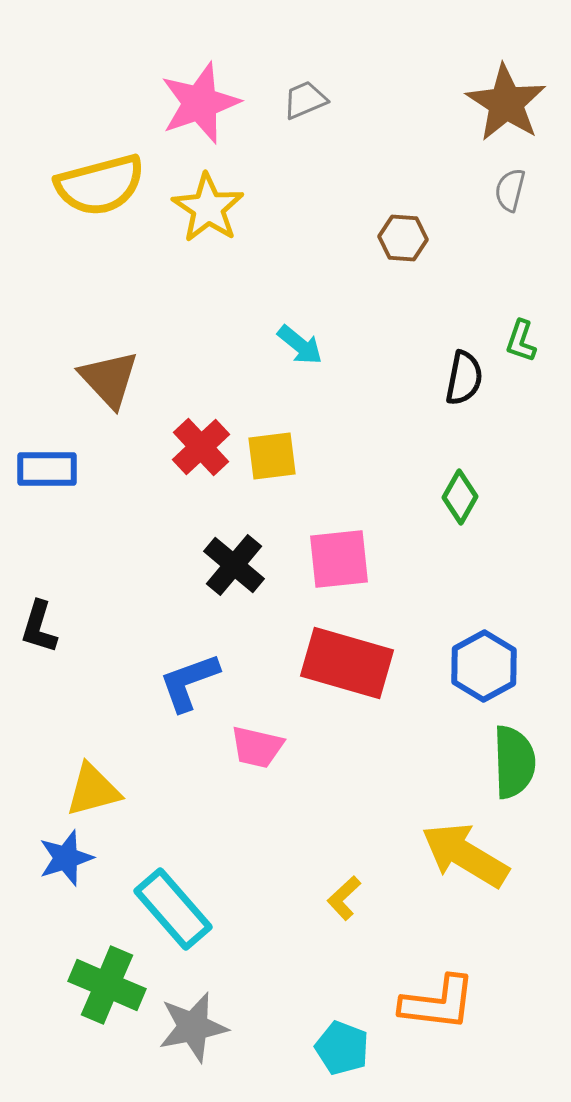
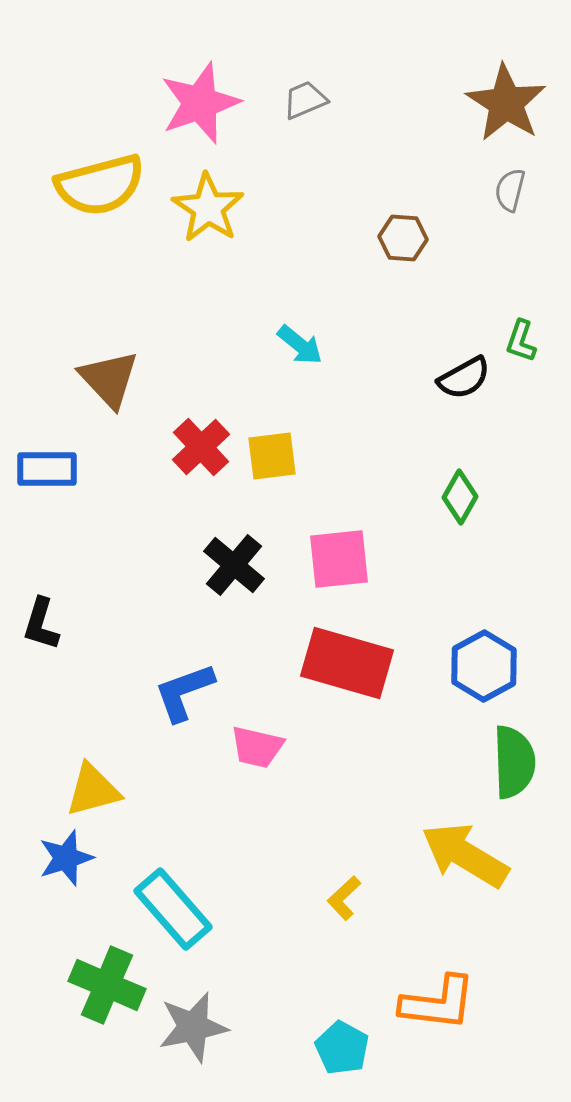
black semicircle: rotated 50 degrees clockwise
black L-shape: moved 2 px right, 3 px up
blue L-shape: moved 5 px left, 10 px down
cyan pentagon: rotated 8 degrees clockwise
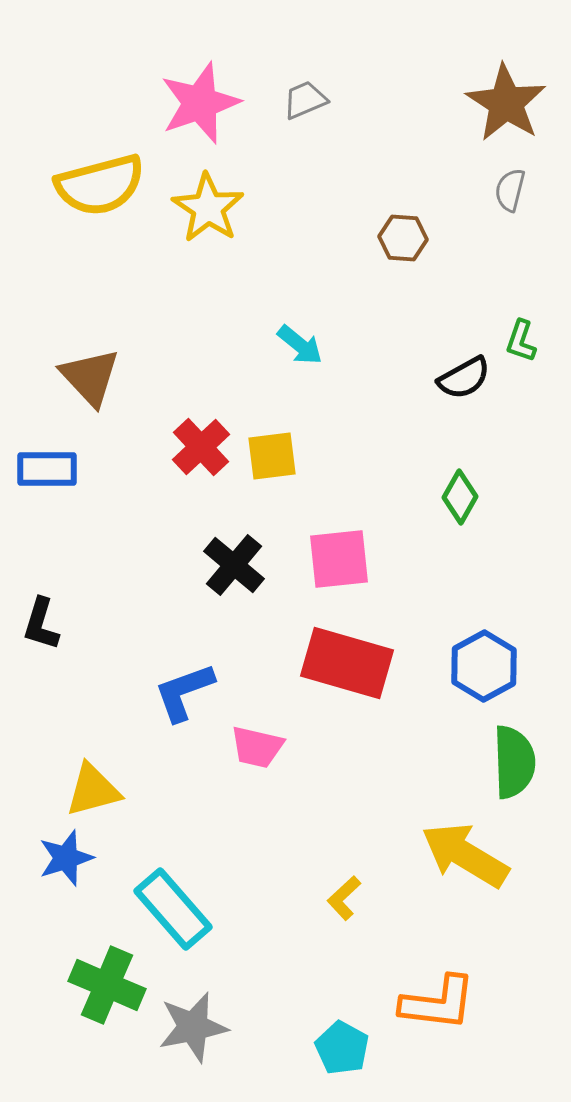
brown triangle: moved 19 px left, 2 px up
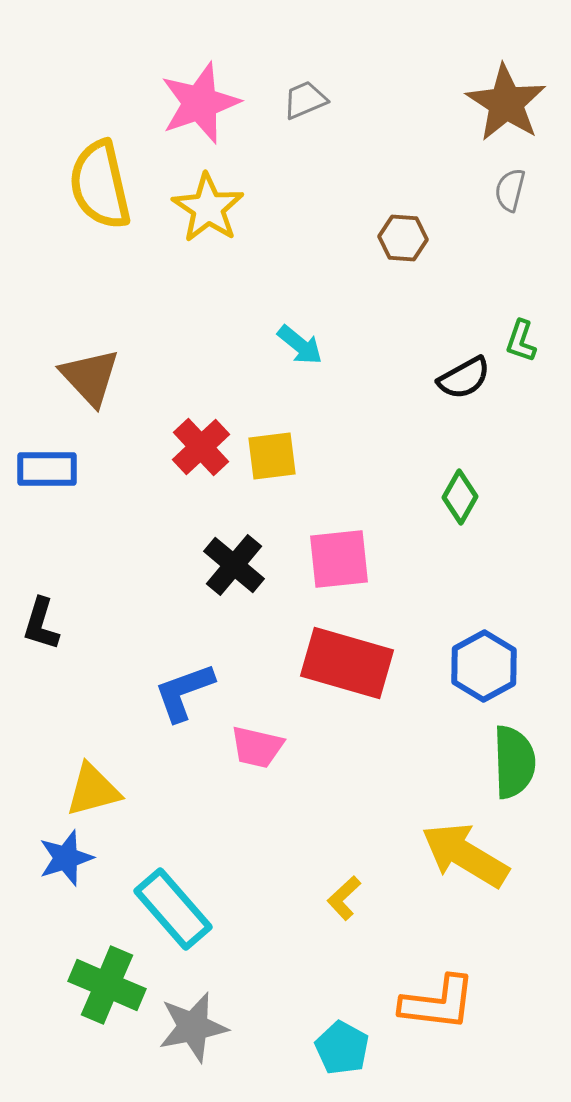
yellow semicircle: rotated 92 degrees clockwise
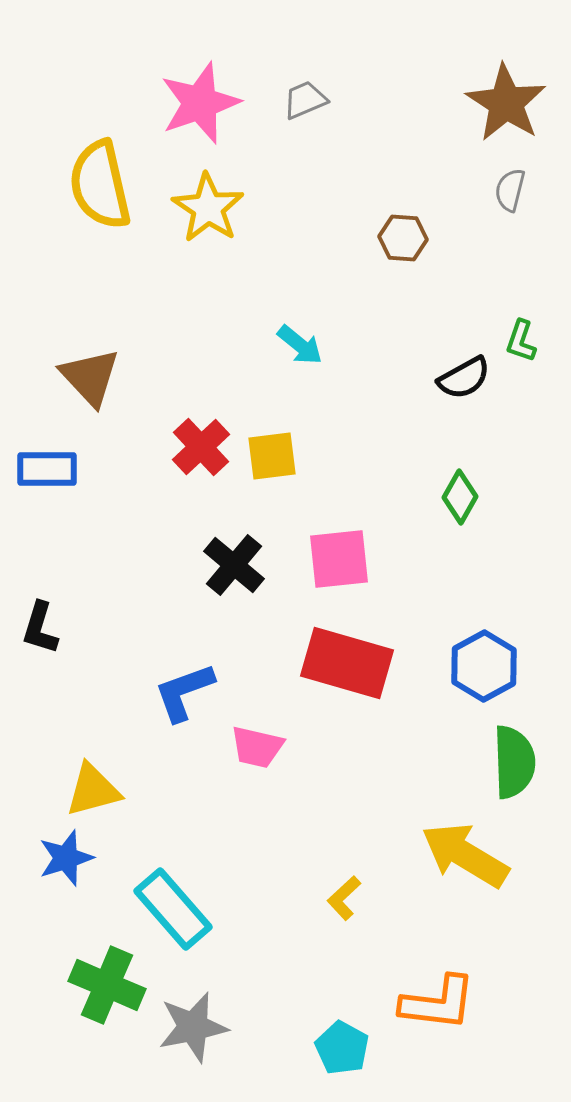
black L-shape: moved 1 px left, 4 px down
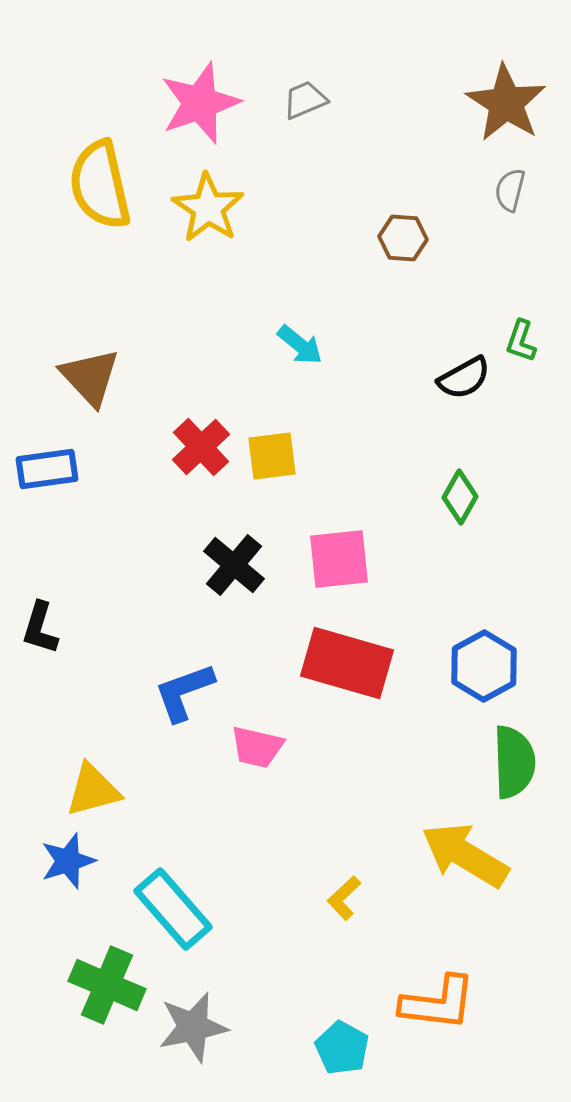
blue rectangle: rotated 8 degrees counterclockwise
blue star: moved 2 px right, 3 px down
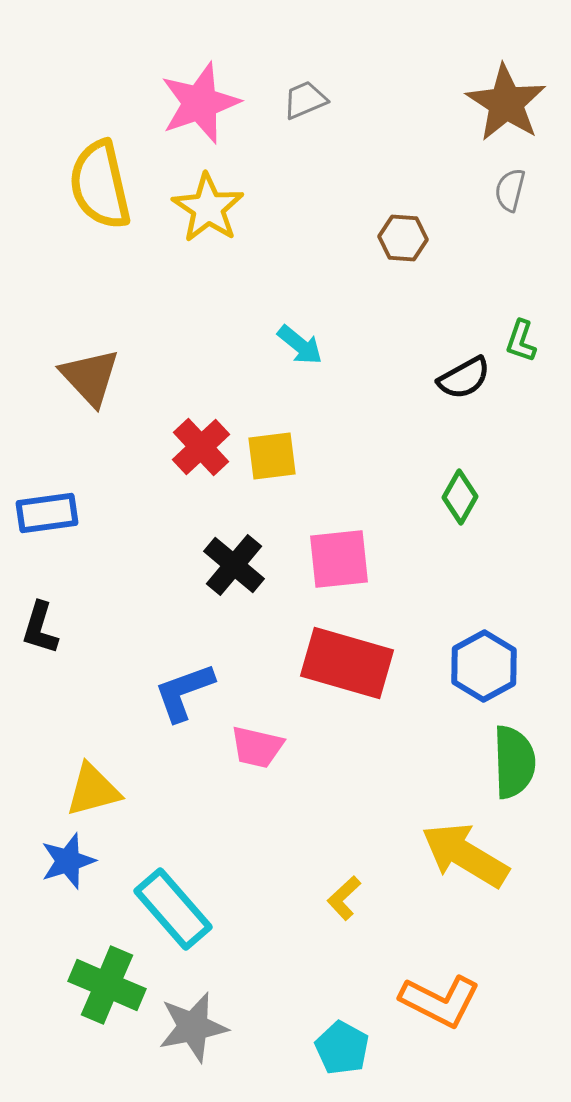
blue rectangle: moved 44 px down
orange L-shape: moved 2 px right, 2 px up; rotated 20 degrees clockwise
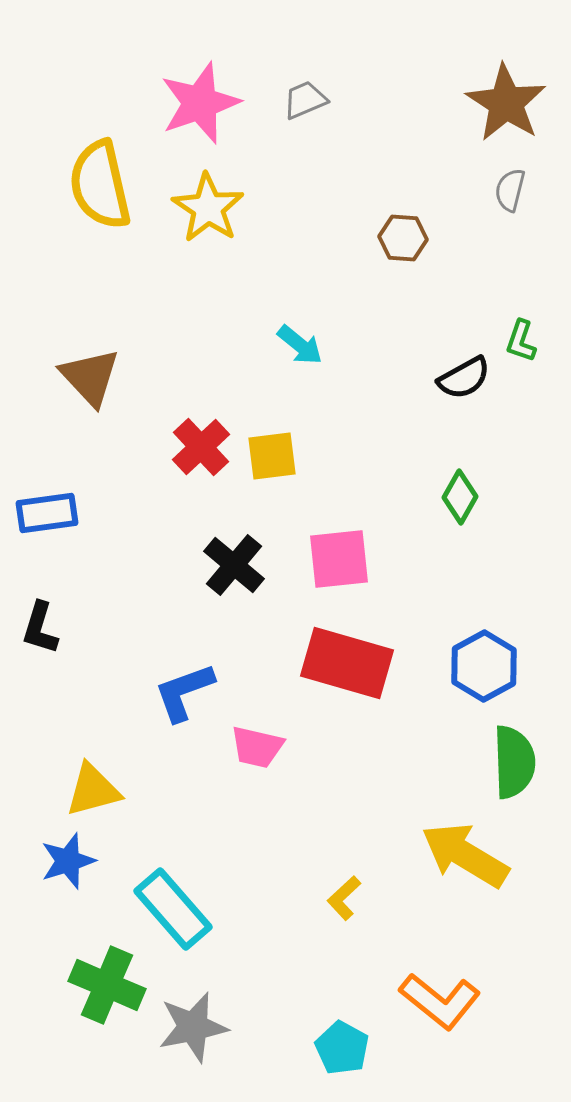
orange L-shape: rotated 12 degrees clockwise
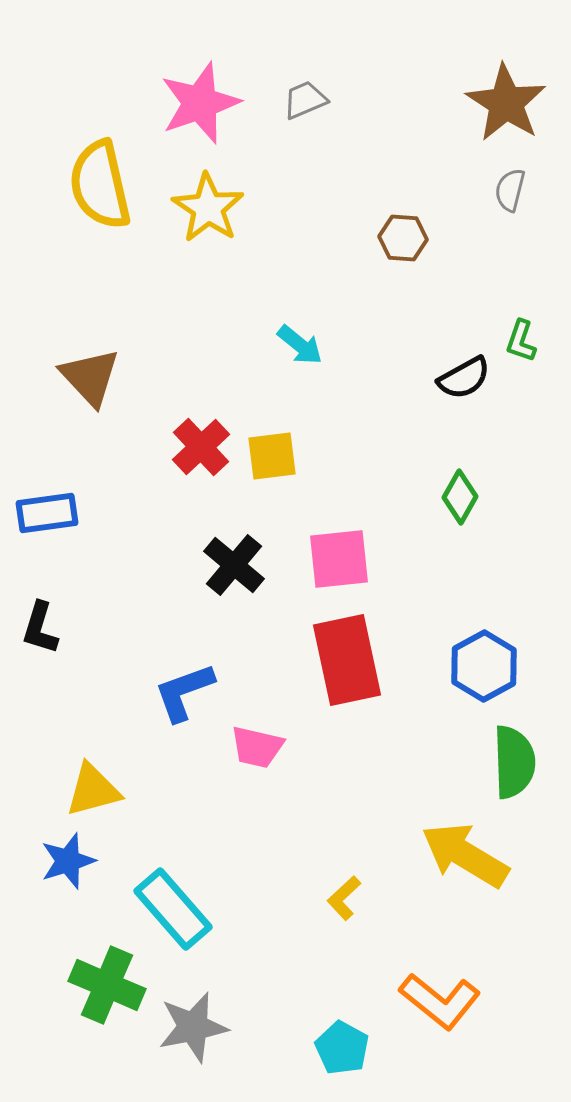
red rectangle: moved 3 px up; rotated 62 degrees clockwise
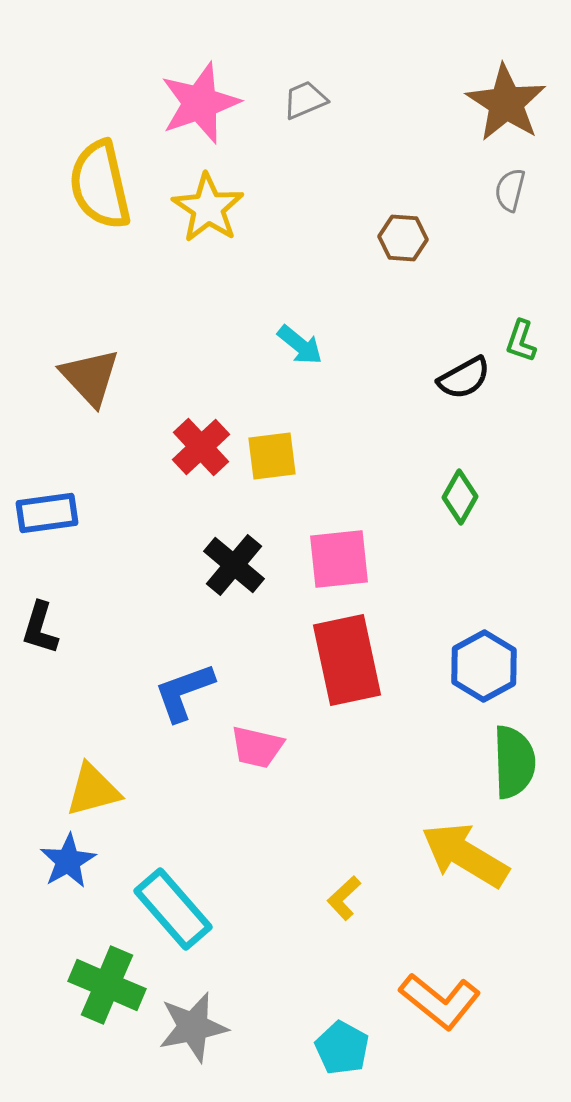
blue star: rotated 12 degrees counterclockwise
